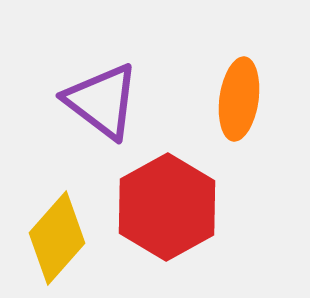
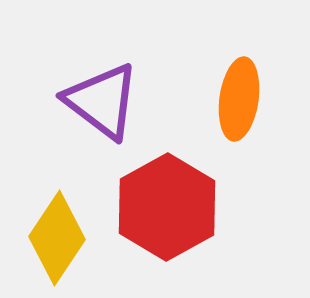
yellow diamond: rotated 8 degrees counterclockwise
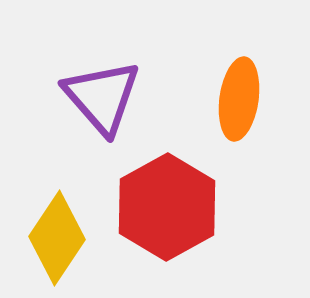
purple triangle: moved 4 px up; rotated 12 degrees clockwise
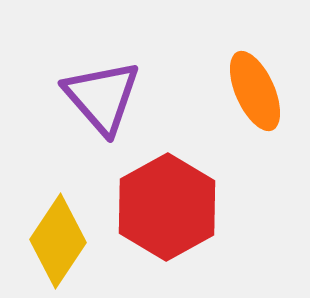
orange ellipse: moved 16 px right, 8 px up; rotated 32 degrees counterclockwise
yellow diamond: moved 1 px right, 3 px down
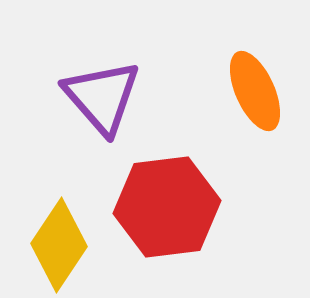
red hexagon: rotated 22 degrees clockwise
yellow diamond: moved 1 px right, 4 px down
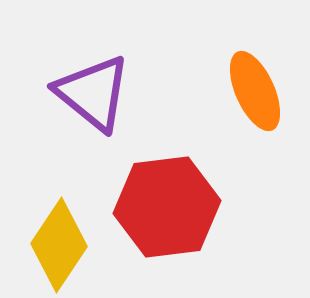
purple triangle: moved 9 px left, 4 px up; rotated 10 degrees counterclockwise
